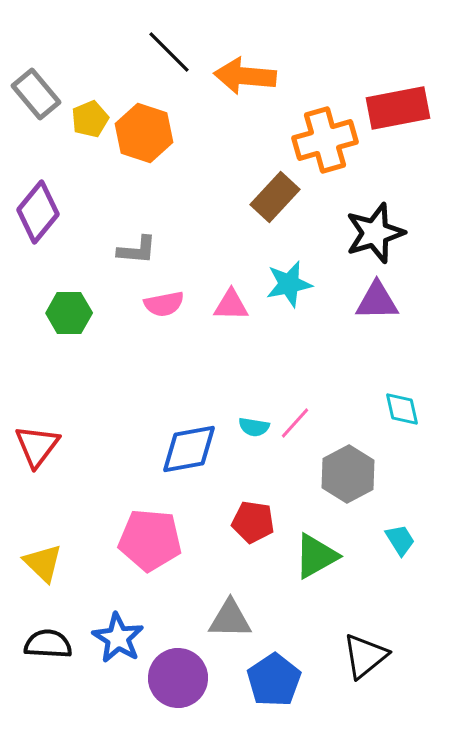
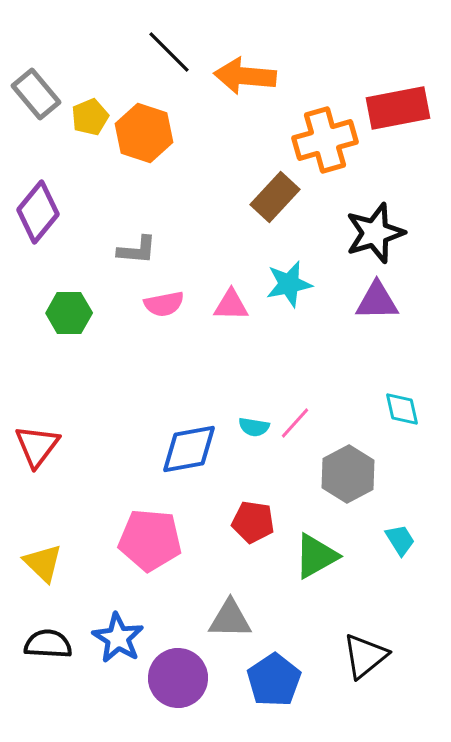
yellow pentagon: moved 2 px up
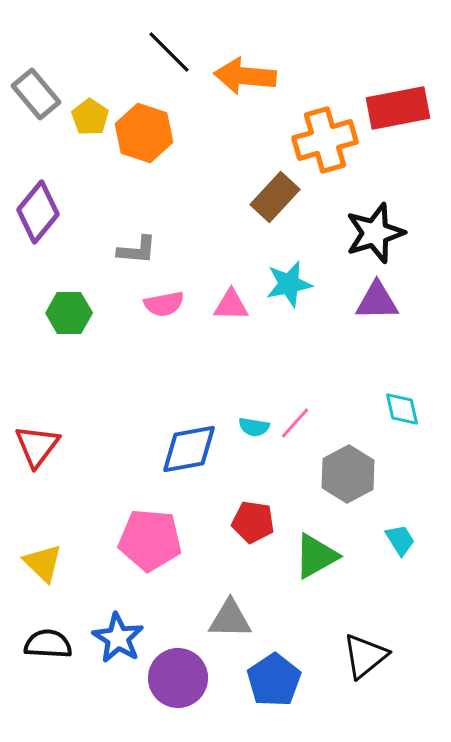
yellow pentagon: rotated 15 degrees counterclockwise
